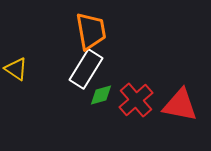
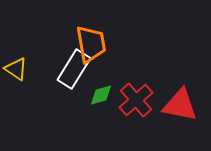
orange trapezoid: moved 13 px down
white rectangle: moved 12 px left
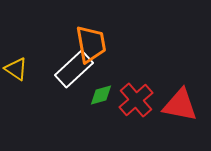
white rectangle: rotated 15 degrees clockwise
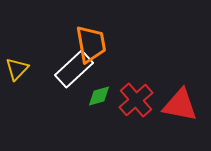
yellow triangle: moved 1 px right; rotated 40 degrees clockwise
green diamond: moved 2 px left, 1 px down
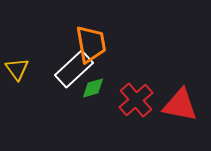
yellow triangle: rotated 20 degrees counterclockwise
green diamond: moved 6 px left, 8 px up
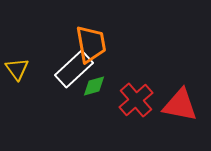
green diamond: moved 1 px right, 2 px up
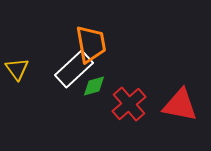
red cross: moved 7 px left, 4 px down
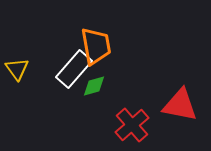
orange trapezoid: moved 5 px right, 2 px down
white rectangle: rotated 6 degrees counterclockwise
red cross: moved 3 px right, 21 px down
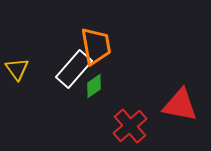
green diamond: rotated 20 degrees counterclockwise
red cross: moved 2 px left, 1 px down
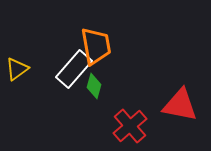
yellow triangle: rotated 30 degrees clockwise
green diamond: rotated 40 degrees counterclockwise
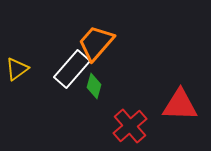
orange trapezoid: moved 3 px up; rotated 129 degrees counterclockwise
white rectangle: moved 2 px left
red triangle: rotated 9 degrees counterclockwise
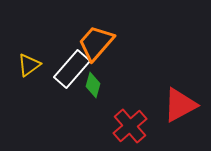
yellow triangle: moved 12 px right, 4 px up
green diamond: moved 1 px left, 1 px up
red triangle: rotated 30 degrees counterclockwise
